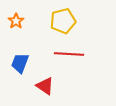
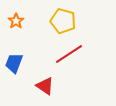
yellow pentagon: rotated 30 degrees clockwise
red line: rotated 36 degrees counterclockwise
blue trapezoid: moved 6 px left
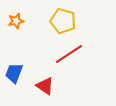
orange star: rotated 21 degrees clockwise
blue trapezoid: moved 10 px down
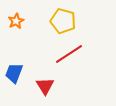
orange star: rotated 14 degrees counterclockwise
red triangle: rotated 24 degrees clockwise
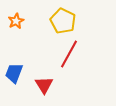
yellow pentagon: rotated 10 degrees clockwise
red line: rotated 28 degrees counterclockwise
red triangle: moved 1 px left, 1 px up
